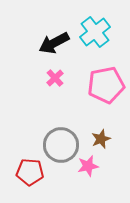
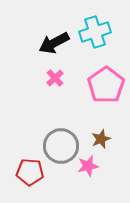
cyan cross: rotated 20 degrees clockwise
pink pentagon: rotated 24 degrees counterclockwise
gray circle: moved 1 px down
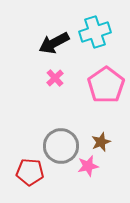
brown star: moved 3 px down
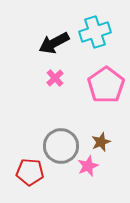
pink star: rotated 10 degrees counterclockwise
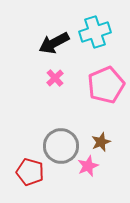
pink pentagon: rotated 12 degrees clockwise
red pentagon: rotated 12 degrees clockwise
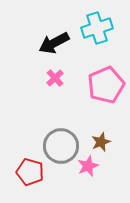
cyan cross: moved 2 px right, 4 px up
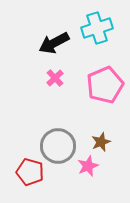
pink pentagon: moved 1 px left
gray circle: moved 3 px left
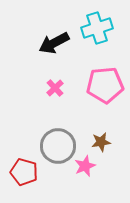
pink cross: moved 10 px down
pink pentagon: rotated 18 degrees clockwise
brown star: rotated 12 degrees clockwise
pink star: moved 3 px left
red pentagon: moved 6 px left
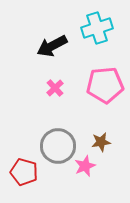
black arrow: moved 2 px left, 3 px down
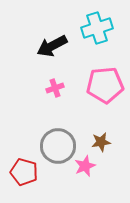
pink cross: rotated 24 degrees clockwise
